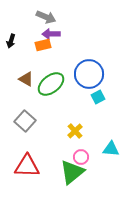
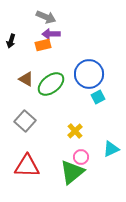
cyan triangle: rotated 30 degrees counterclockwise
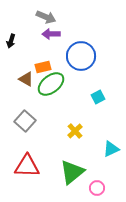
orange rectangle: moved 22 px down
blue circle: moved 8 px left, 18 px up
pink circle: moved 16 px right, 31 px down
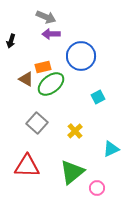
gray square: moved 12 px right, 2 px down
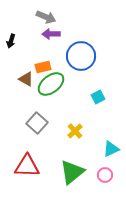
pink circle: moved 8 px right, 13 px up
